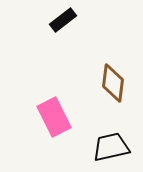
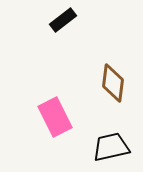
pink rectangle: moved 1 px right
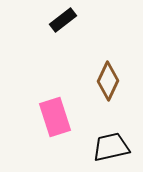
brown diamond: moved 5 px left, 2 px up; rotated 18 degrees clockwise
pink rectangle: rotated 9 degrees clockwise
